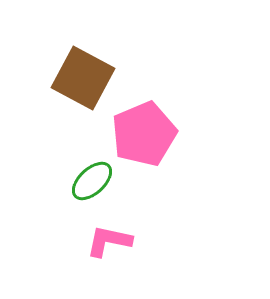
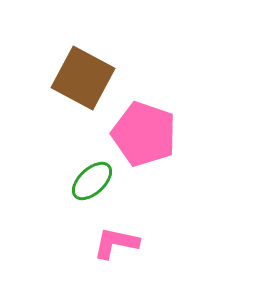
pink pentagon: rotated 30 degrees counterclockwise
pink L-shape: moved 7 px right, 2 px down
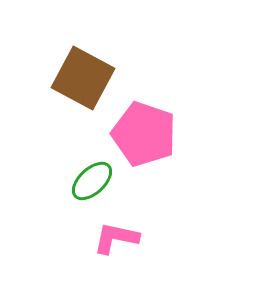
pink L-shape: moved 5 px up
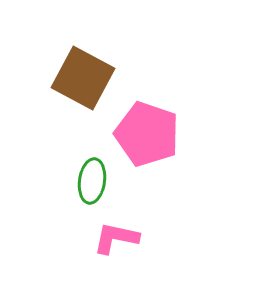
pink pentagon: moved 3 px right
green ellipse: rotated 39 degrees counterclockwise
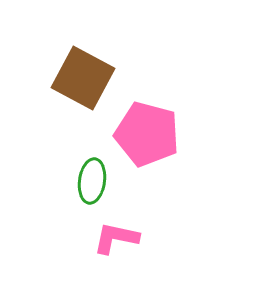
pink pentagon: rotated 4 degrees counterclockwise
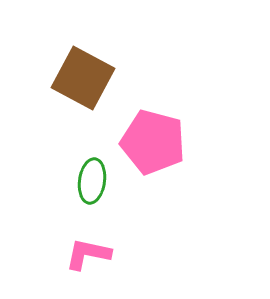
pink pentagon: moved 6 px right, 8 px down
pink L-shape: moved 28 px left, 16 px down
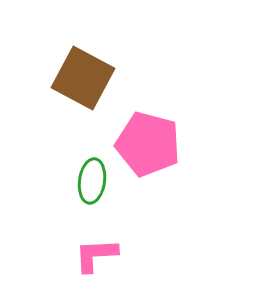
pink pentagon: moved 5 px left, 2 px down
pink L-shape: moved 8 px right, 1 px down; rotated 15 degrees counterclockwise
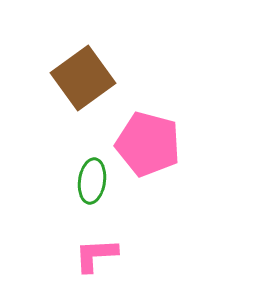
brown square: rotated 26 degrees clockwise
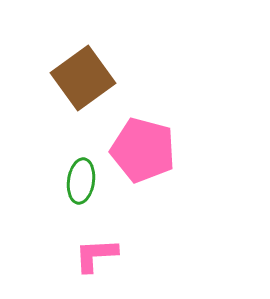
pink pentagon: moved 5 px left, 6 px down
green ellipse: moved 11 px left
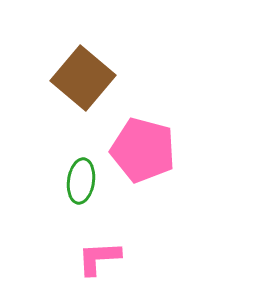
brown square: rotated 14 degrees counterclockwise
pink L-shape: moved 3 px right, 3 px down
